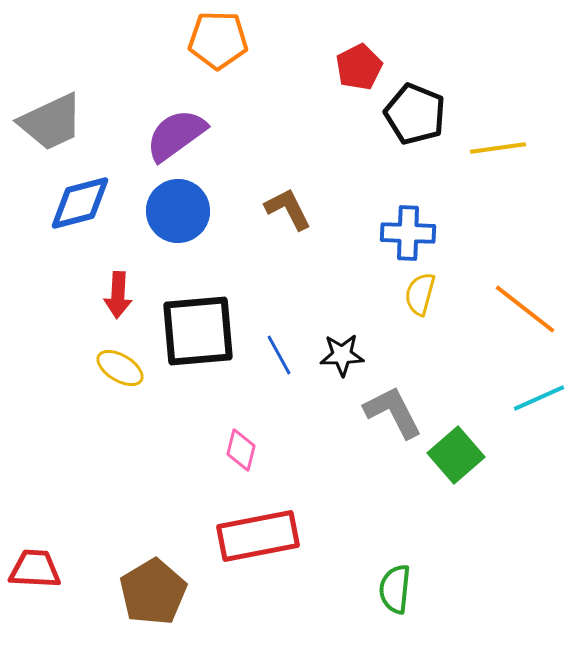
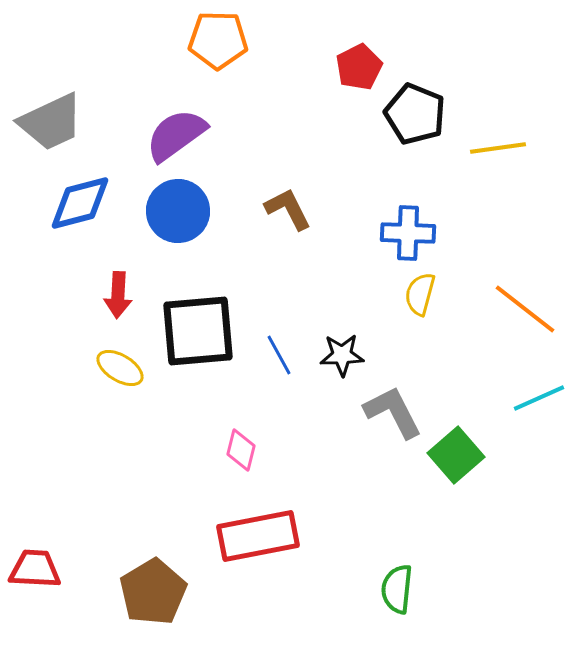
green semicircle: moved 2 px right
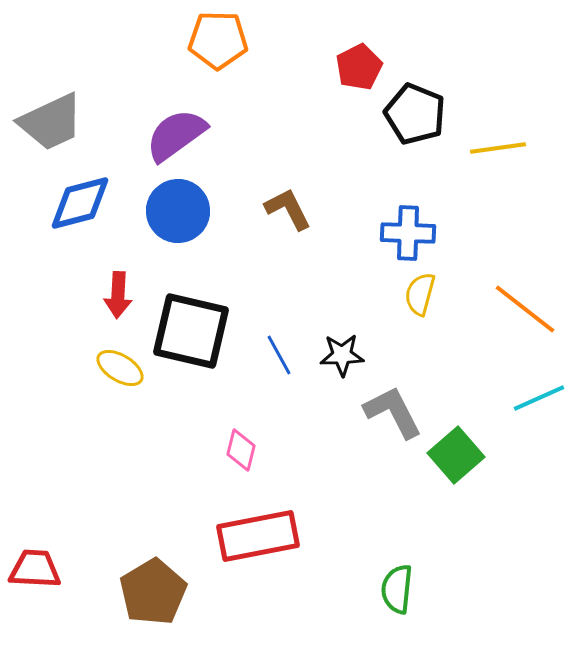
black square: moved 7 px left; rotated 18 degrees clockwise
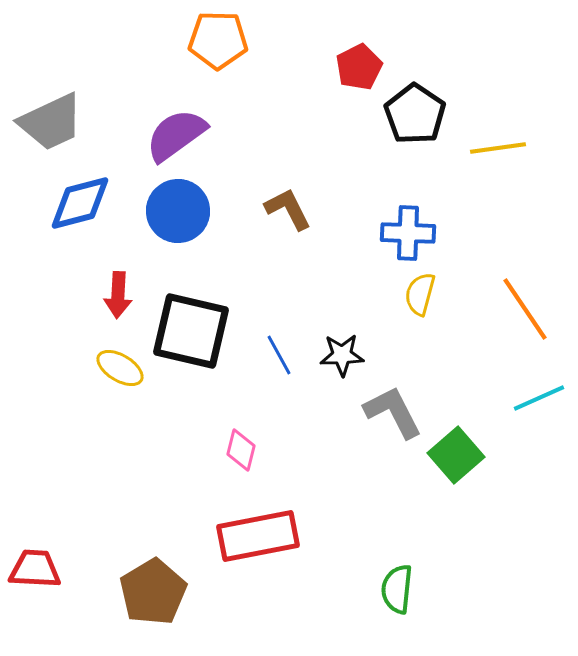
black pentagon: rotated 12 degrees clockwise
orange line: rotated 18 degrees clockwise
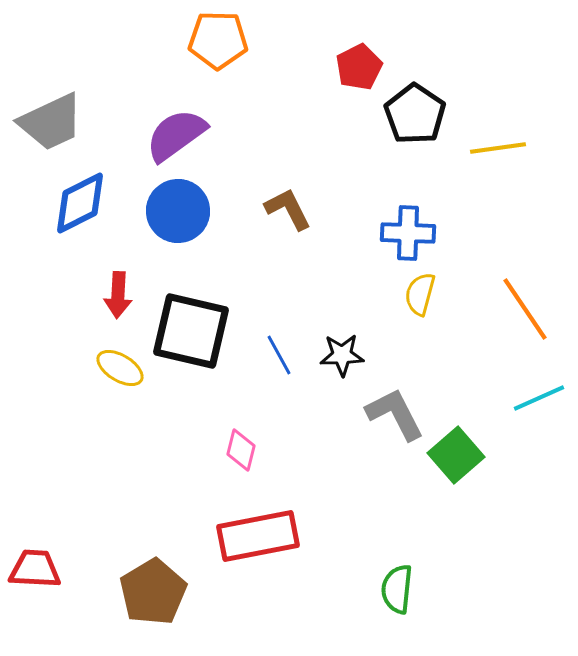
blue diamond: rotated 12 degrees counterclockwise
gray L-shape: moved 2 px right, 2 px down
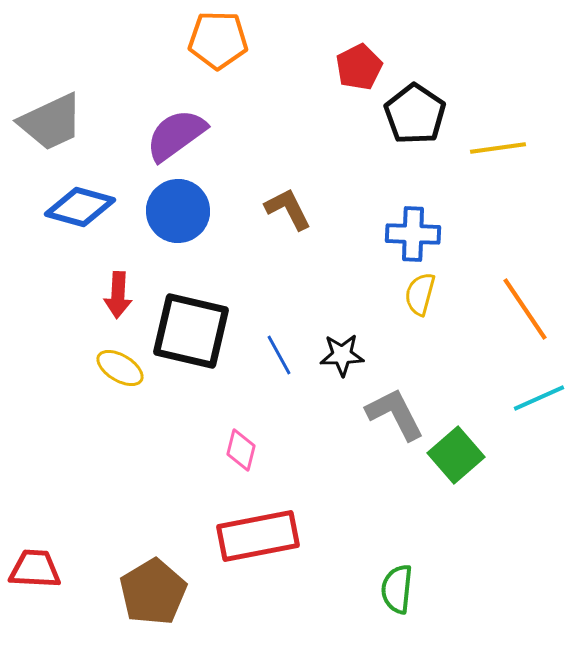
blue diamond: moved 4 px down; rotated 42 degrees clockwise
blue cross: moved 5 px right, 1 px down
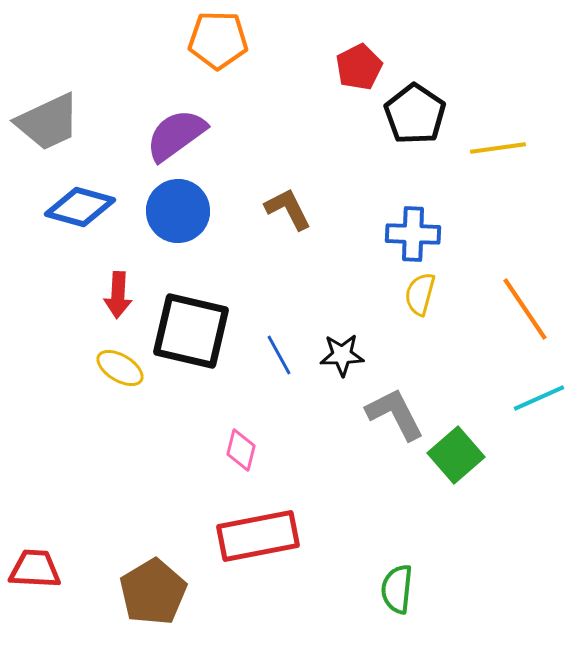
gray trapezoid: moved 3 px left
